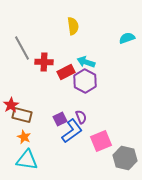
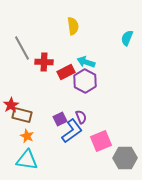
cyan semicircle: rotated 49 degrees counterclockwise
orange star: moved 3 px right, 1 px up
gray hexagon: rotated 15 degrees counterclockwise
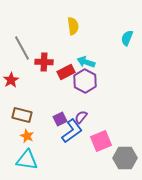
red star: moved 25 px up
purple semicircle: rotated 120 degrees counterclockwise
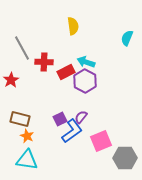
brown rectangle: moved 2 px left, 4 px down
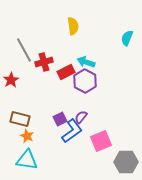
gray line: moved 2 px right, 2 px down
red cross: rotated 18 degrees counterclockwise
gray hexagon: moved 1 px right, 4 px down
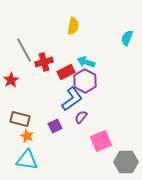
yellow semicircle: rotated 18 degrees clockwise
purple square: moved 5 px left, 7 px down
blue L-shape: moved 32 px up
